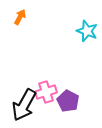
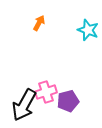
orange arrow: moved 19 px right, 6 px down
cyan star: moved 1 px right, 1 px up
purple pentagon: rotated 30 degrees clockwise
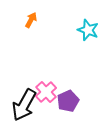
orange arrow: moved 8 px left, 3 px up
pink cross: rotated 25 degrees counterclockwise
purple pentagon: rotated 10 degrees counterclockwise
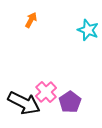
purple pentagon: moved 2 px right, 1 px down; rotated 10 degrees counterclockwise
black arrow: moved 2 px up; rotated 92 degrees counterclockwise
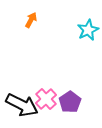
cyan star: rotated 25 degrees clockwise
pink cross: moved 7 px down
black arrow: moved 2 px left, 2 px down
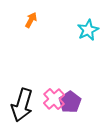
pink cross: moved 8 px right
black arrow: rotated 80 degrees clockwise
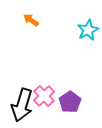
orange arrow: rotated 84 degrees counterclockwise
pink cross: moved 10 px left, 3 px up
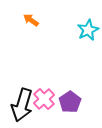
pink cross: moved 3 px down
